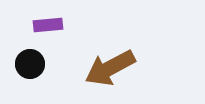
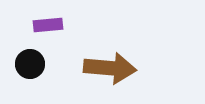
brown arrow: rotated 147 degrees counterclockwise
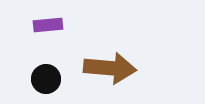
black circle: moved 16 px right, 15 px down
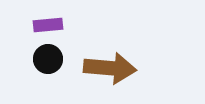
black circle: moved 2 px right, 20 px up
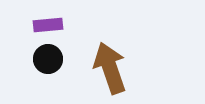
brown arrow: rotated 114 degrees counterclockwise
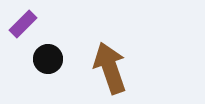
purple rectangle: moved 25 px left, 1 px up; rotated 40 degrees counterclockwise
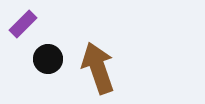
brown arrow: moved 12 px left
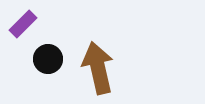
brown arrow: rotated 6 degrees clockwise
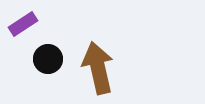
purple rectangle: rotated 12 degrees clockwise
